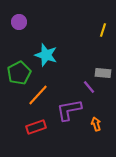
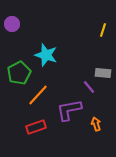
purple circle: moved 7 px left, 2 px down
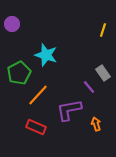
gray rectangle: rotated 49 degrees clockwise
red rectangle: rotated 42 degrees clockwise
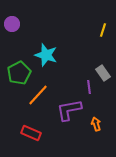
purple line: rotated 32 degrees clockwise
red rectangle: moved 5 px left, 6 px down
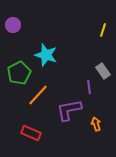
purple circle: moved 1 px right, 1 px down
gray rectangle: moved 2 px up
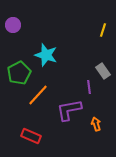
red rectangle: moved 3 px down
